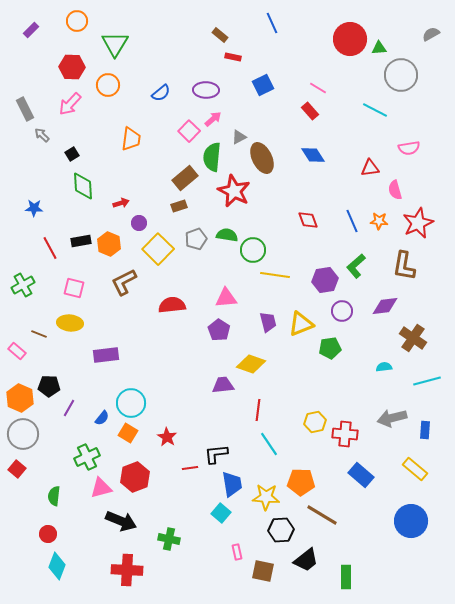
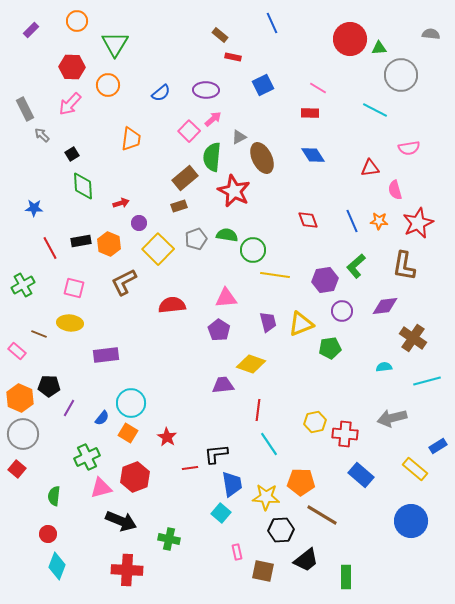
gray semicircle at (431, 34): rotated 36 degrees clockwise
red rectangle at (310, 111): moved 2 px down; rotated 48 degrees counterclockwise
blue rectangle at (425, 430): moved 13 px right, 16 px down; rotated 54 degrees clockwise
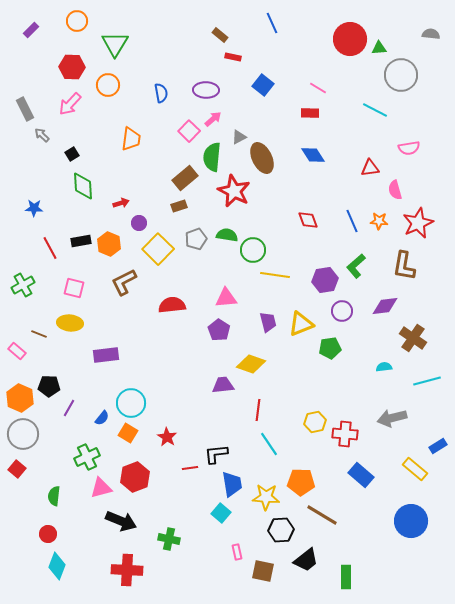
blue square at (263, 85): rotated 25 degrees counterclockwise
blue semicircle at (161, 93): rotated 60 degrees counterclockwise
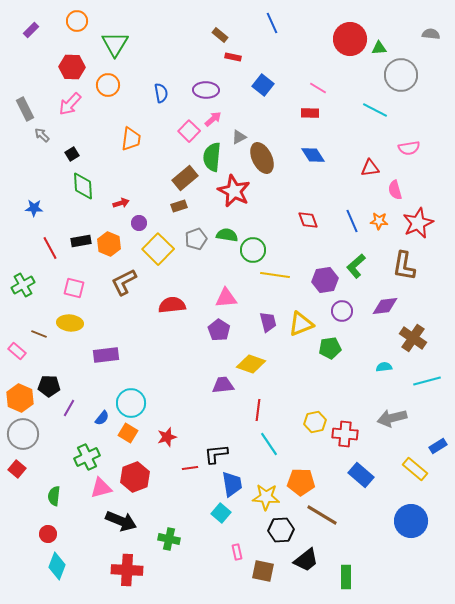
red star at (167, 437): rotated 24 degrees clockwise
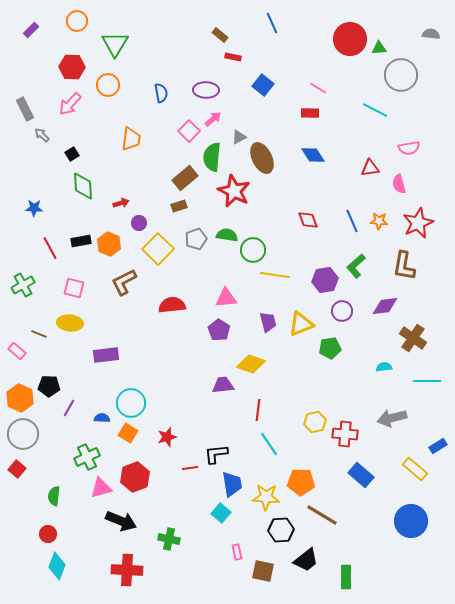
pink semicircle at (395, 190): moved 4 px right, 6 px up
cyan line at (427, 381): rotated 16 degrees clockwise
blue semicircle at (102, 418): rotated 126 degrees counterclockwise
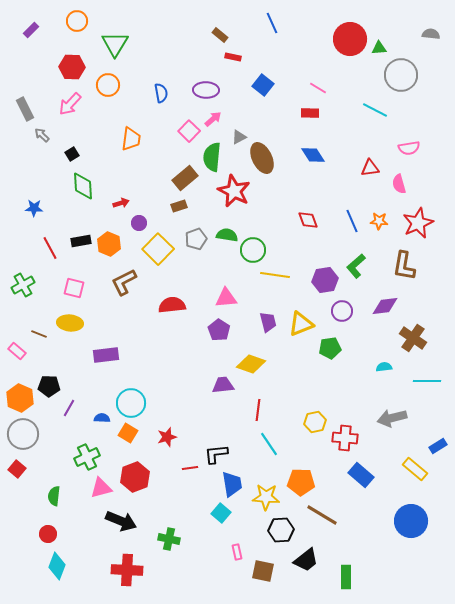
red cross at (345, 434): moved 4 px down
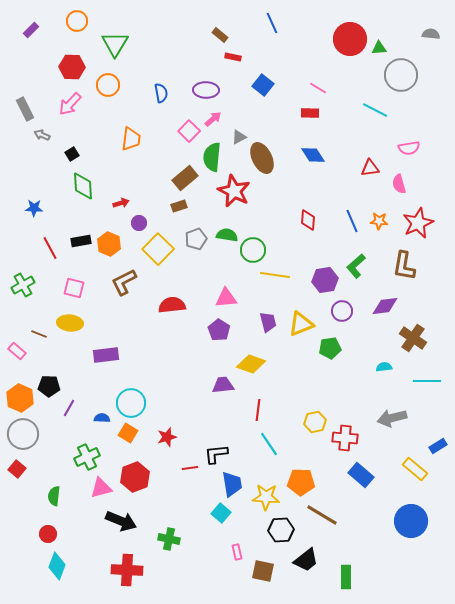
gray arrow at (42, 135): rotated 21 degrees counterclockwise
red diamond at (308, 220): rotated 25 degrees clockwise
